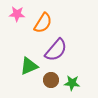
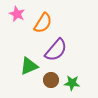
pink star: rotated 21 degrees clockwise
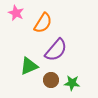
pink star: moved 1 px left, 1 px up
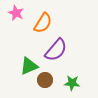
brown circle: moved 6 px left
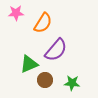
pink star: rotated 28 degrees counterclockwise
green triangle: moved 2 px up
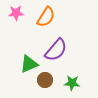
orange semicircle: moved 3 px right, 6 px up
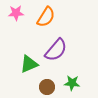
brown circle: moved 2 px right, 7 px down
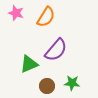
pink star: rotated 21 degrees clockwise
brown circle: moved 1 px up
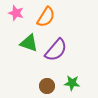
green triangle: moved 21 px up; rotated 42 degrees clockwise
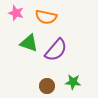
orange semicircle: rotated 70 degrees clockwise
green star: moved 1 px right, 1 px up
